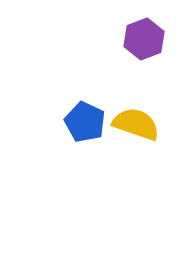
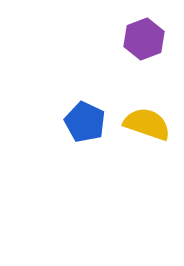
yellow semicircle: moved 11 px right
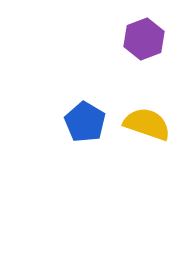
blue pentagon: rotated 6 degrees clockwise
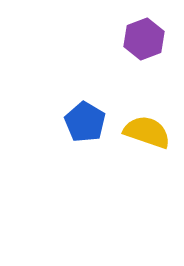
yellow semicircle: moved 8 px down
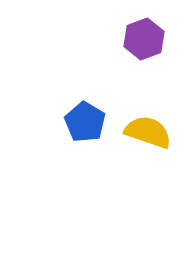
yellow semicircle: moved 1 px right
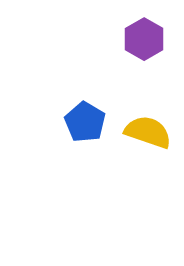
purple hexagon: rotated 9 degrees counterclockwise
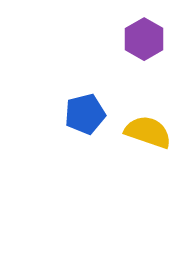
blue pentagon: moved 8 px up; rotated 27 degrees clockwise
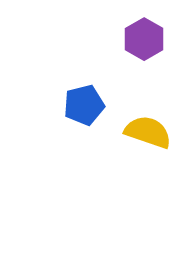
blue pentagon: moved 1 px left, 9 px up
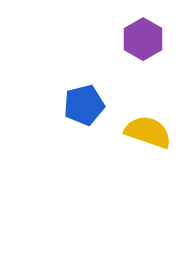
purple hexagon: moved 1 px left
